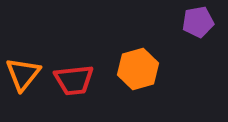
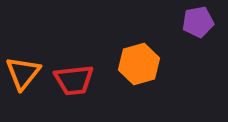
orange hexagon: moved 1 px right, 5 px up
orange triangle: moved 1 px up
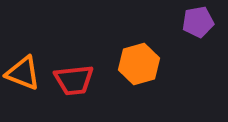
orange triangle: rotated 48 degrees counterclockwise
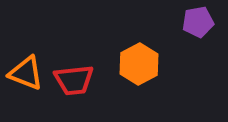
orange hexagon: rotated 12 degrees counterclockwise
orange triangle: moved 3 px right
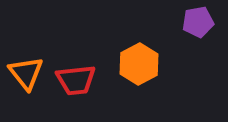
orange triangle: rotated 30 degrees clockwise
red trapezoid: moved 2 px right
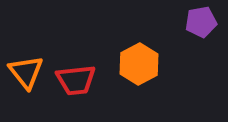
purple pentagon: moved 3 px right
orange triangle: moved 1 px up
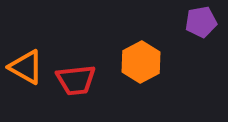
orange hexagon: moved 2 px right, 2 px up
orange triangle: moved 5 px up; rotated 21 degrees counterclockwise
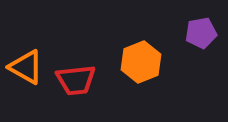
purple pentagon: moved 11 px down
orange hexagon: rotated 6 degrees clockwise
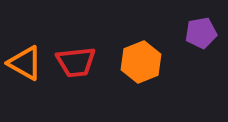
orange triangle: moved 1 px left, 4 px up
red trapezoid: moved 18 px up
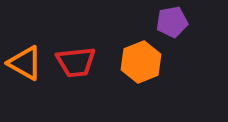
purple pentagon: moved 29 px left, 11 px up
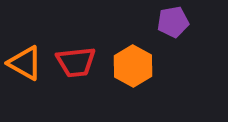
purple pentagon: moved 1 px right
orange hexagon: moved 8 px left, 4 px down; rotated 9 degrees counterclockwise
